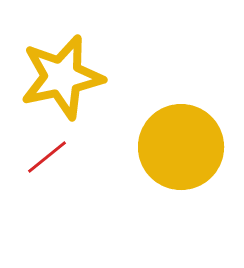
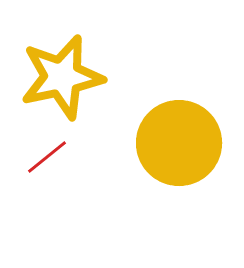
yellow circle: moved 2 px left, 4 px up
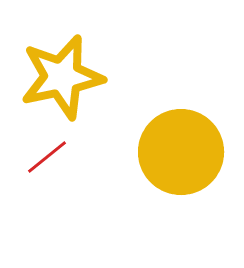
yellow circle: moved 2 px right, 9 px down
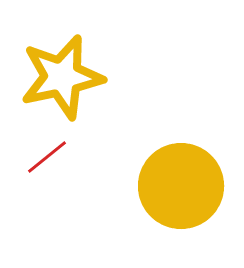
yellow circle: moved 34 px down
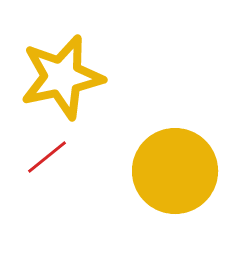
yellow circle: moved 6 px left, 15 px up
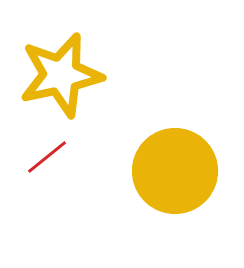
yellow star: moved 1 px left, 2 px up
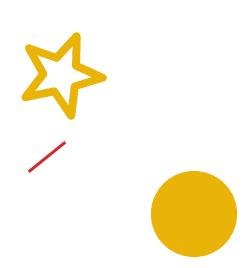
yellow circle: moved 19 px right, 43 px down
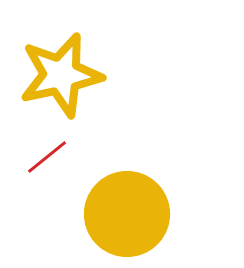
yellow circle: moved 67 px left
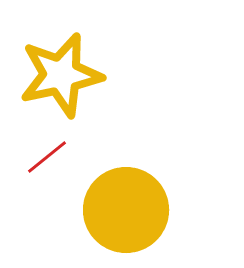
yellow circle: moved 1 px left, 4 px up
